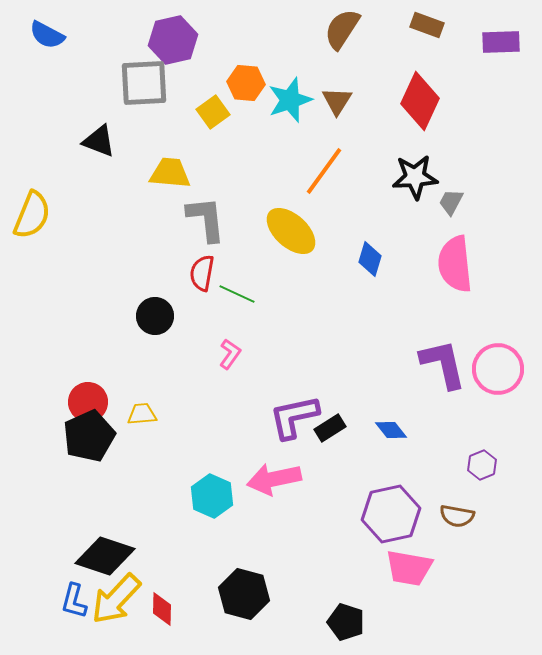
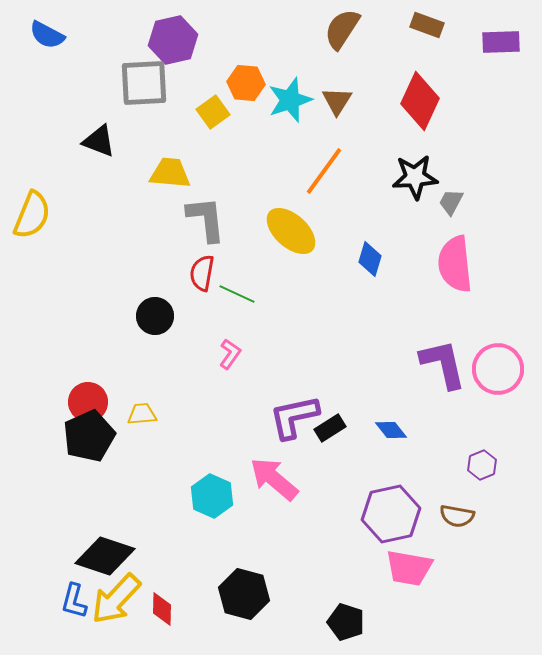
pink arrow at (274, 479): rotated 52 degrees clockwise
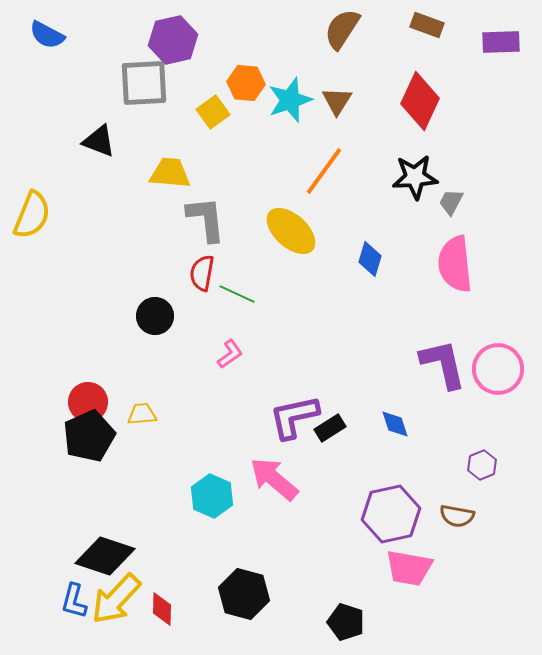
pink L-shape at (230, 354): rotated 20 degrees clockwise
blue diamond at (391, 430): moved 4 px right, 6 px up; rotated 20 degrees clockwise
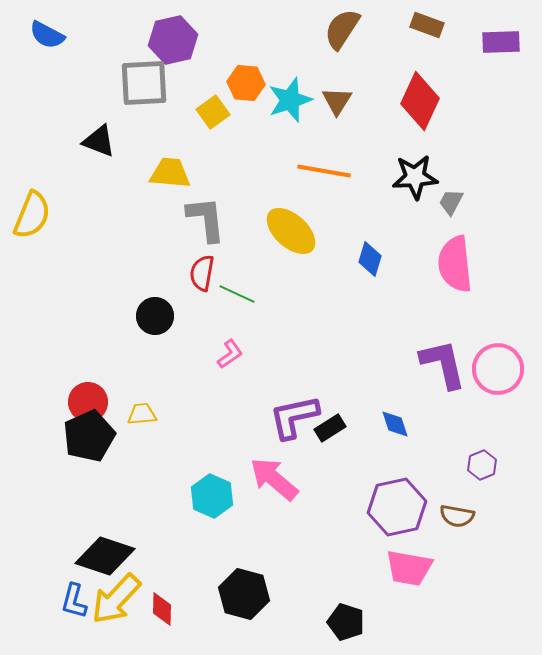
orange line at (324, 171): rotated 64 degrees clockwise
purple hexagon at (391, 514): moved 6 px right, 7 px up
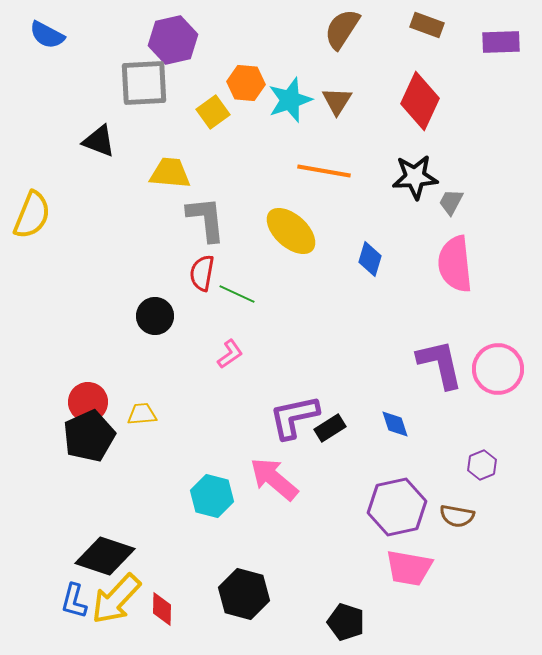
purple L-shape at (443, 364): moved 3 px left
cyan hexagon at (212, 496): rotated 9 degrees counterclockwise
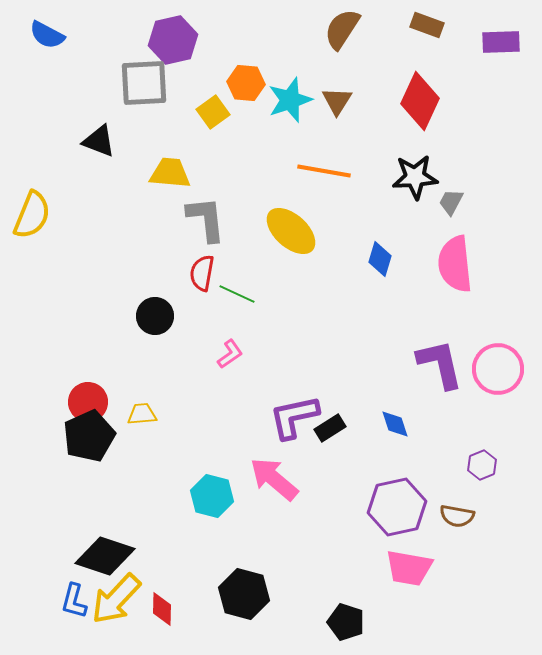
blue diamond at (370, 259): moved 10 px right
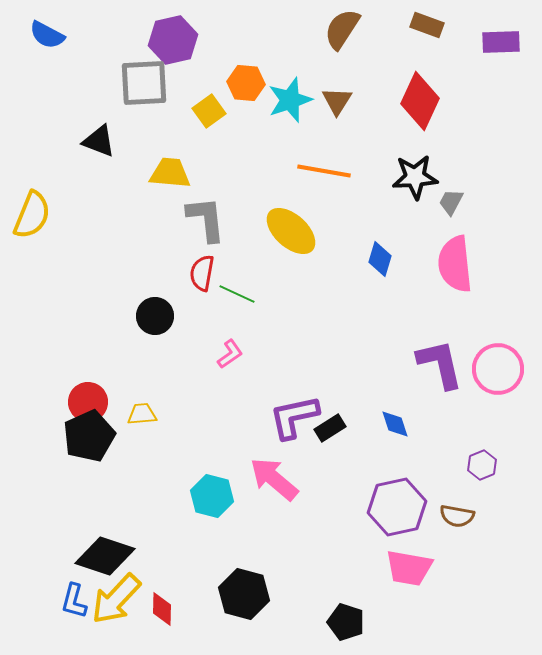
yellow square at (213, 112): moved 4 px left, 1 px up
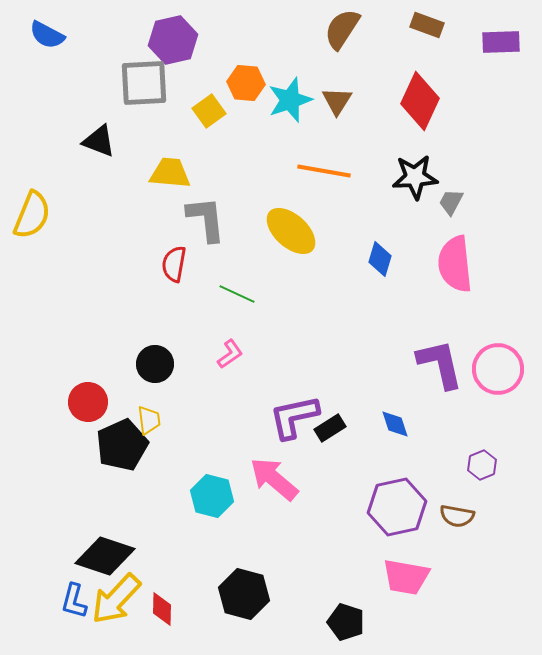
red semicircle at (202, 273): moved 28 px left, 9 px up
black circle at (155, 316): moved 48 px down
yellow trapezoid at (142, 414): moved 7 px right, 6 px down; rotated 88 degrees clockwise
black pentagon at (89, 436): moved 33 px right, 9 px down
pink trapezoid at (409, 568): moved 3 px left, 9 px down
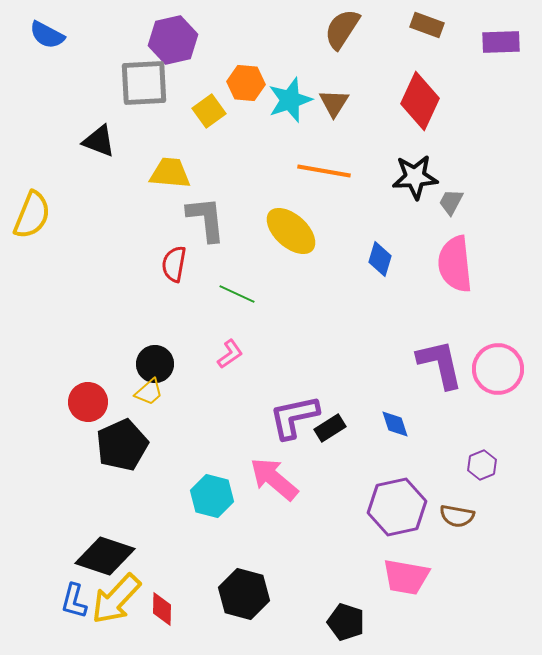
brown triangle at (337, 101): moved 3 px left, 2 px down
yellow trapezoid at (149, 420): moved 28 px up; rotated 56 degrees clockwise
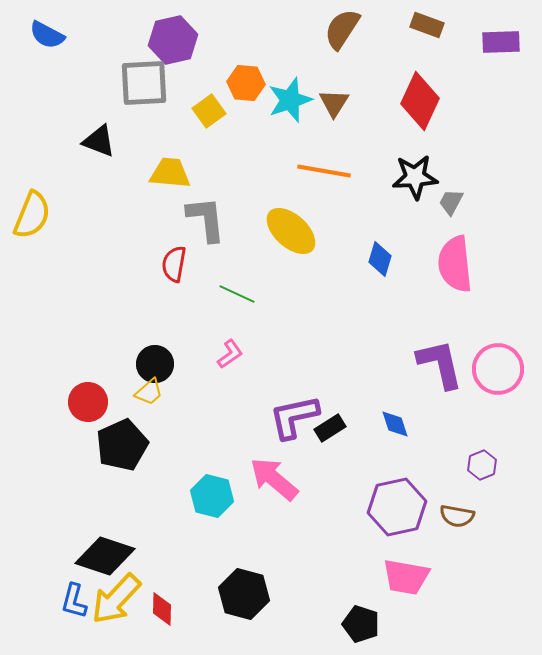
black pentagon at (346, 622): moved 15 px right, 2 px down
